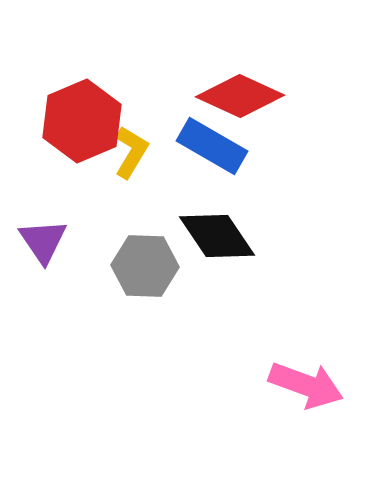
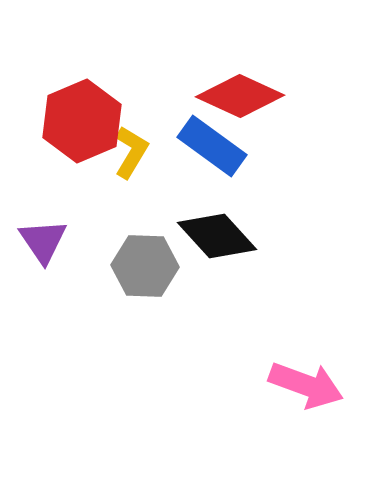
blue rectangle: rotated 6 degrees clockwise
black diamond: rotated 8 degrees counterclockwise
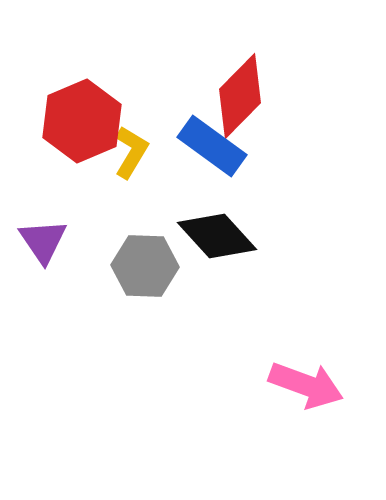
red diamond: rotated 70 degrees counterclockwise
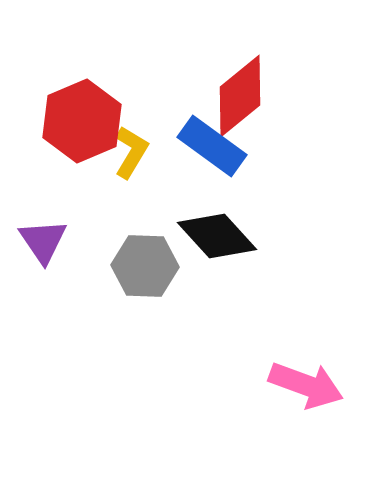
red diamond: rotated 6 degrees clockwise
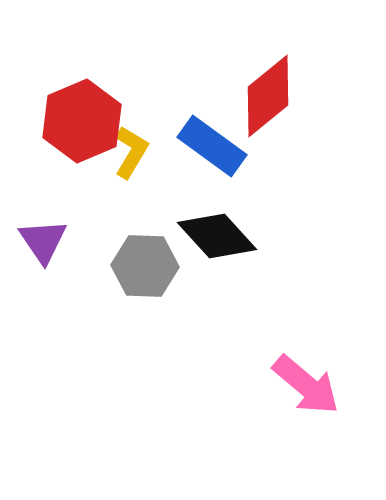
red diamond: moved 28 px right
pink arrow: rotated 20 degrees clockwise
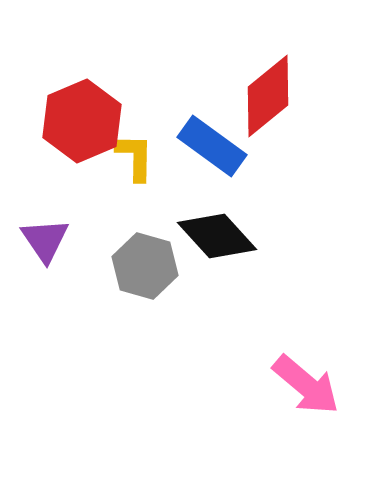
yellow L-shape: moved 4 px right, 5 px down; rotated 30 degrees counterclockwise
purple triangle: moved 2 px right, 1 px up
gray hexagon: rotated 14 degrees clockwise
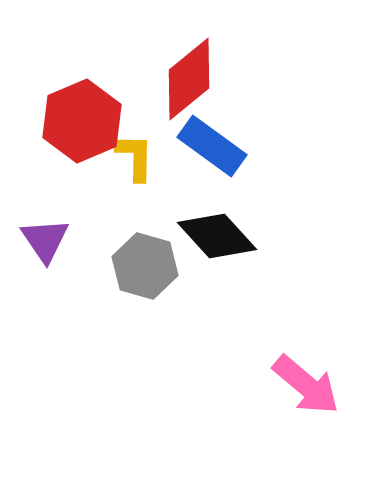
red diamond: moved 79 px left, 17 px up
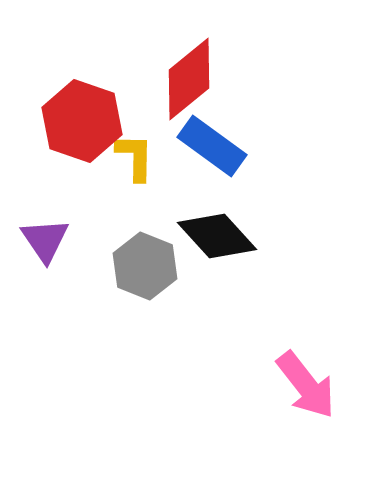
red hexagon: rotated 18 degrees counterclockwise
gray hexagon: rotated 6 degrees clockwise
pink arrow: rotated 12 degrees clockwise
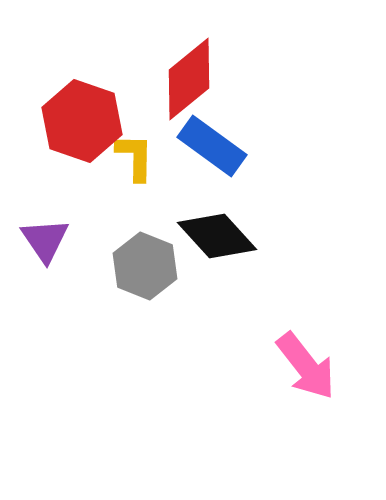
pink arrow: moved 19 px up
